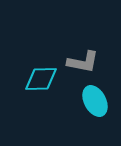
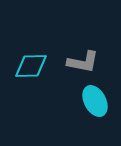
cyan diamond: moved 10 px left, 13 px up
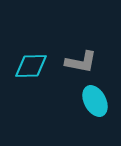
gray L-shape: moved 2 px left
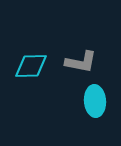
cyan ellipse: rotated 24 degrees clockwise
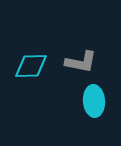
cyan ellipse: moved 1 px left
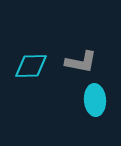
cyan ellipse: moved 1 px right, 1 px up
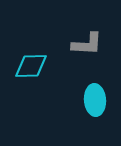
gray L-shape: moved 6 px right, 18 px up; rotated 8 degrees counterclockwise
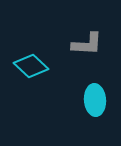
cyan diamond: rotated 44 degrees clockwise
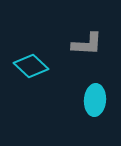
cyan ellipse: rotated 8 degrees clockwise
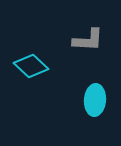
gray L-shape: moved 1 px right, 4 px up
